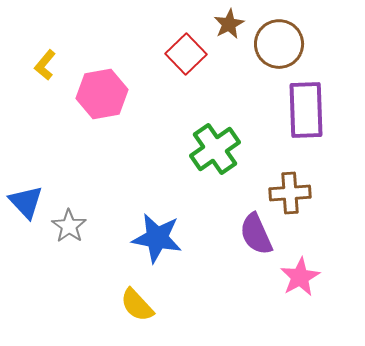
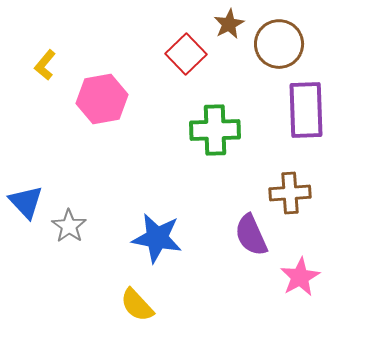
pink hexagon: moved 5 px down
green cross: moved 19 px up; rotated 33 degrees clockwise
purple semicircle: moved 5 px left, 1 px down
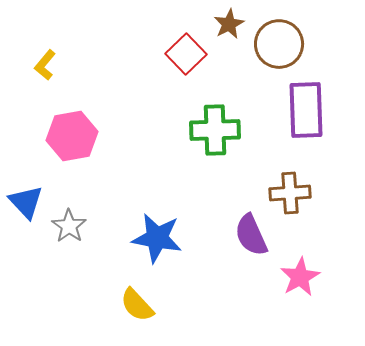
pink hexagon: moved 30 px left, 37 px down
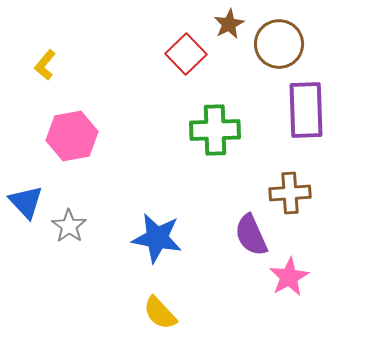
pink star: moved 11 px left
yellow semicircle: moved 23 px right, 8 px down
